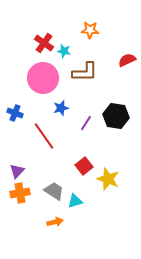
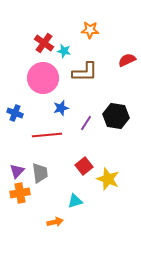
red line: moved 3 px right, 1 px up; rotated 60 degrees counterclockwise
gray trapezoid: moved 14 px left, 18 px up; rotated 50 degrees clockwise
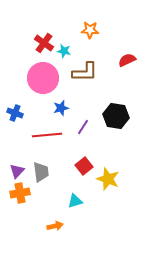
purple line: moved 3 px left, 4 px down
gray trapezoid: moved 1 px right, 1 px up
orange arrow: moved 4 px down
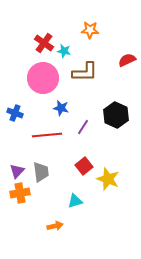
blue star: rotated 28 degrees clockwise
black hexagon: moved 1 px up; rotated 15 degrees clockwise
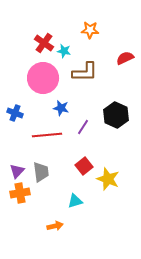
red semicircle: moved 2 px left, 2 px up
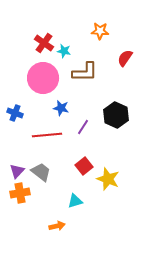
orange star: moved 10 px right, 1 px down
red semicircle: rotated 30 degrees counterclockwise
gray trapezoid: rotated 45 degrees counterclockwise
orange arrow: moved 2 px right
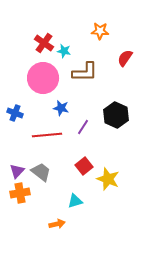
orange arrow: moved 2 px up
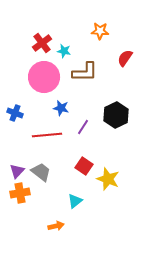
red cross: moved 2 px left; rotated 18 degrees clockwise
pink circle: moved 1 px right, 1 px up
black hexagon: rotated 10 degrees clockwise
red square: rotated 18 degrees counterclockwise
cyan triangle: rotated 21 degrees counterclockwise
orange arrow: moved 1 px left, 2 px down
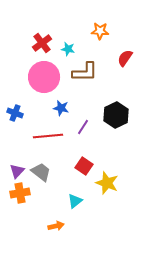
cyan star: moved 4 px right, 2 px up
red line: moved 1 px right, 1 px down
yellow star: moved 1 px left, 4 px down
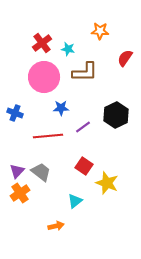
blue star: rotated 14 degrees counterclockwise
purple line: rotated 21 degrees clockwise
orange cross: rotated 24 degrees counterclockwise
